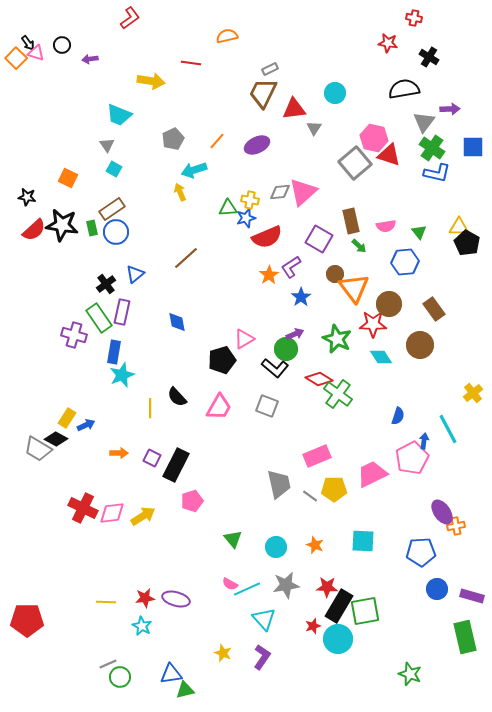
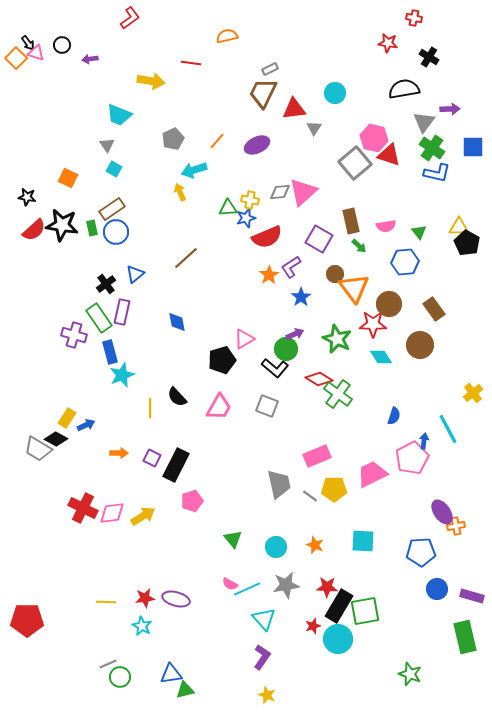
blue rectangle at (114, 352): moved 4 px left; rotated 25 degrees counterclockwise
blue semicircle at (398, 416): moved 4 px left
yellow star at (223, 653): moved 44 px right, 42 px down
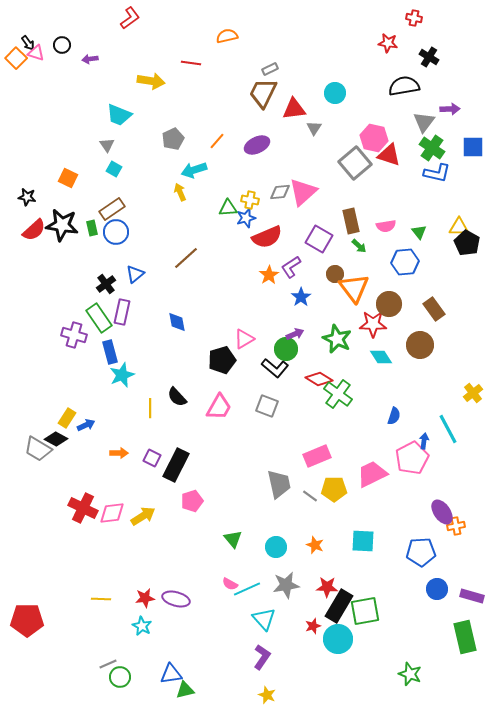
black semicircle at (404, 89): moved 3 px up
yellow line at (106, 602): moved 5 px left, 3 px up
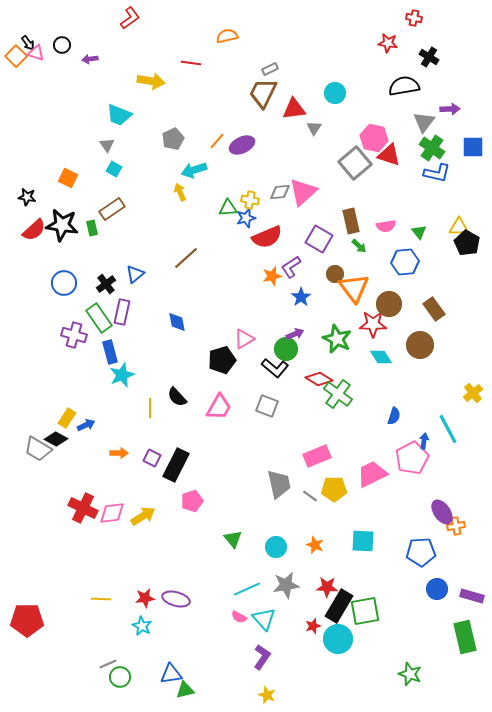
orange square at (16, 58): moved 2 px up
purple ellipse at (257, 145): moved 15 px left
blue circle at (116, 232): moved 52 px left, 51 px down
orange star at (269, 275): moved 3 px right, 1 px down; rotated 18 degrees clockwise
pink semicircle at (230, 584): moved 9 px right, 33 px down
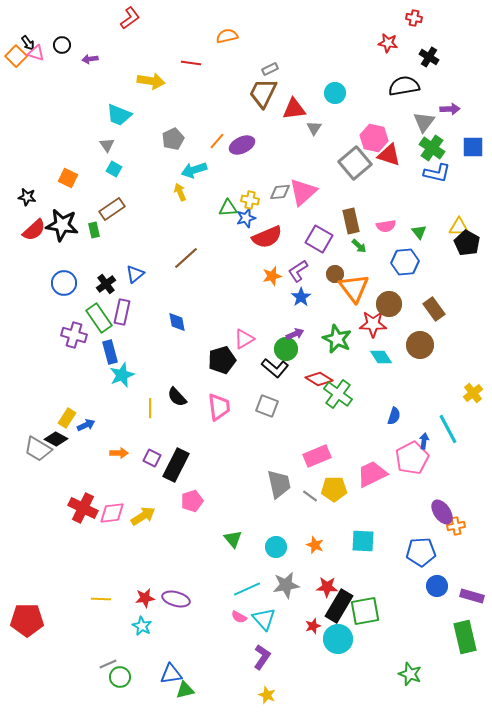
green rectangle at (92, 228): moved 2 px right, 2 px down
purple L-shape at (291, 267): moved 7 px right, 4 px down
pink trapezoid at (219, 407): rotated 36 degrees counterclockwise
blue circle at (437, 589): moved 3 px up
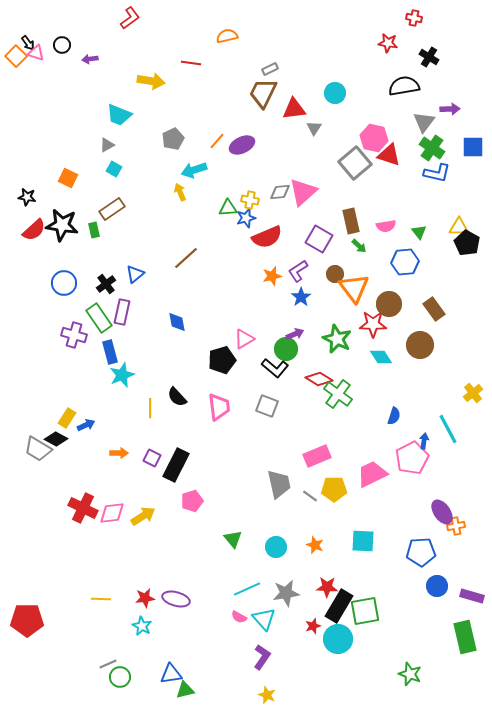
gray triangle at (107, 145): rotated 35 degrees clockwise
gray star at (286, 585): moved 8 px down
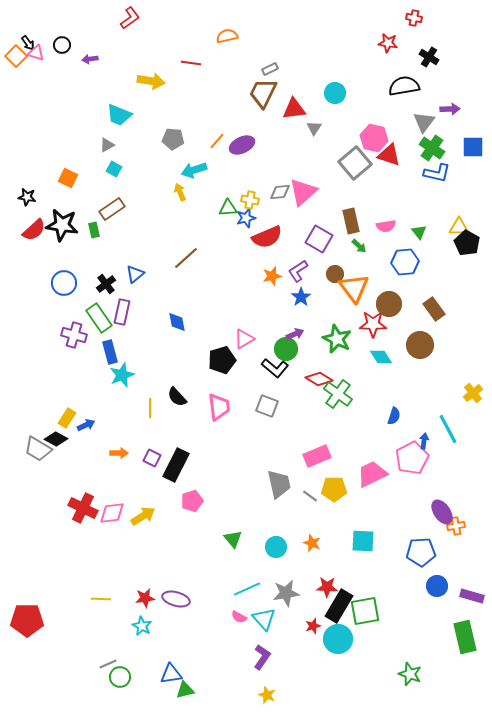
gray pentagon at (173, 139): rotated 30 degrees clockwise
orange star at (315, 545): moved 3 px left, 2 px up
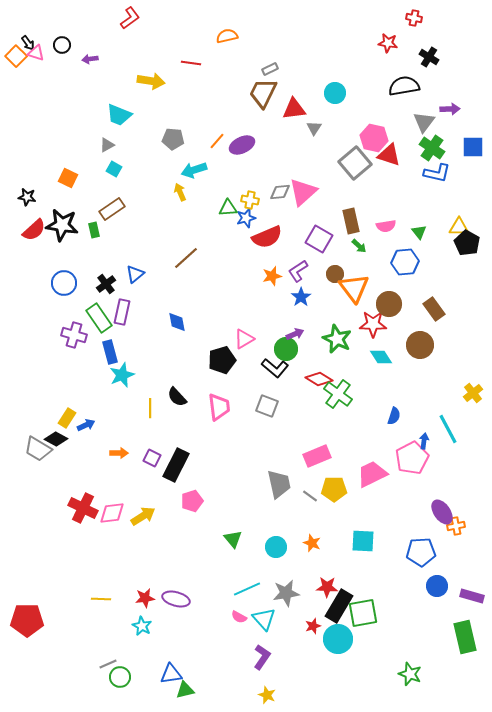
green square at (365, 611): moved 2 px left, 2 px down
